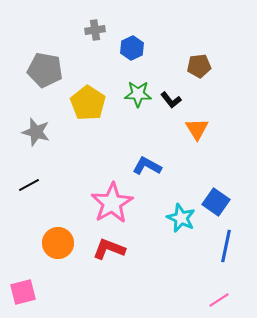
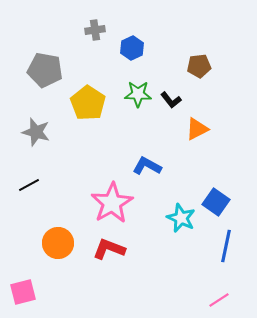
orange triangle: rotated 35 degrees clockwise
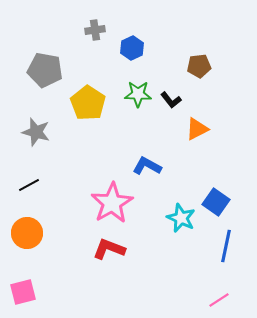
orange circle: moved 31 px left, 10 px up
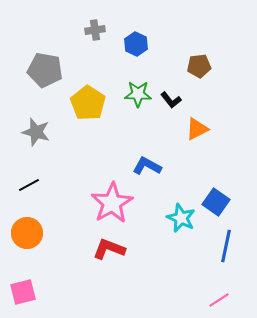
blue hexagon: moved 4 px right, 4 px up; rotated 10 degrees counterclockwise
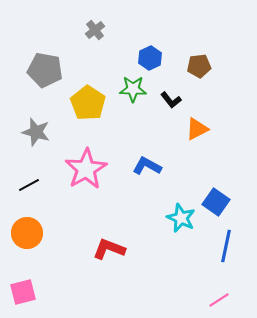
gray cross: rotated 30 degrees counterclockwise
blue hexagon: moved 14 px right, 14 px down; rotated 10 degrees clockwise
green star: moved 5 px left, 5 px up
pink star: moved 26 px left, 34 px up
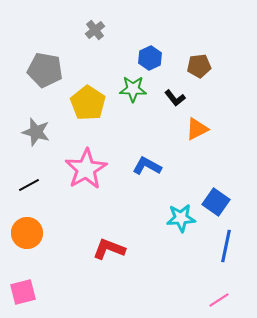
black L-shape: moved 4 px right, 2 px up
cyan star: rotated 28 degrees counterclockwise
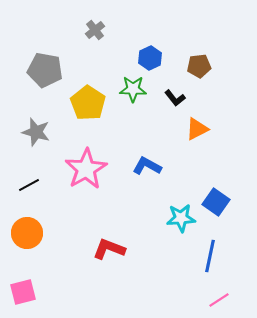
blue line: moved 16 px left, 10 px down
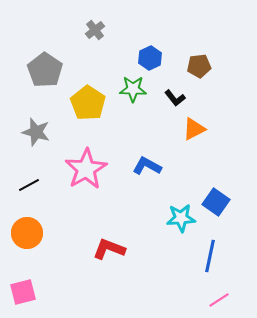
gray pentagon: rotated 24 degrees clockwise
orange triangle: moved 3 px left
